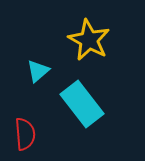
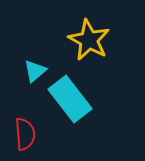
cyan triangle: moved 3 px left
cyan rectangle: moved 12 px left, 5 px up
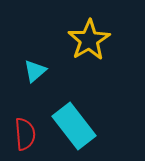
yellow star: rotated 12 degrees clockwise
cyan rectangle: moved 4 px right, 27 px down
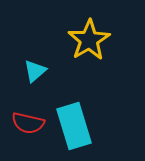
cyan rectangle: rotated 21 degrees clockwise
red semicircle: moved 3 px right, 11 px up; rotated 108 degrees clockwise
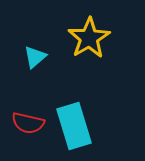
yellow star: moved 2 px up
cyan triangle: moved 14 px up
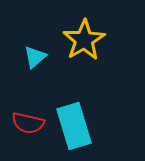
yellow star: moved 5 px left, 2 px down
